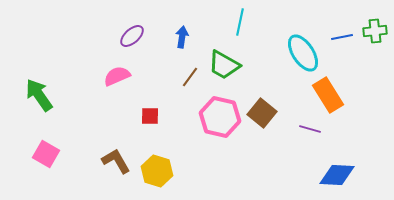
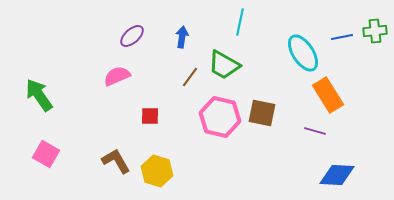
brown square: rotated 28 degrees counterclockwise
purple line: moved 5 px right, 2 px down
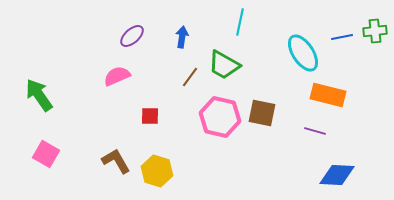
orange rectangle: rotated 44 degrees counterclockwise
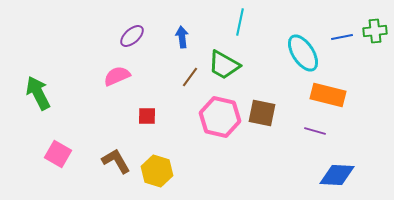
blue arrow: rotated 15 degrees counterclockwise
green arrow: moved 1 px left, 2 px up; rotated 8 degrees clockwise
red square: moved 3 px left
pink square: moved 12 px right
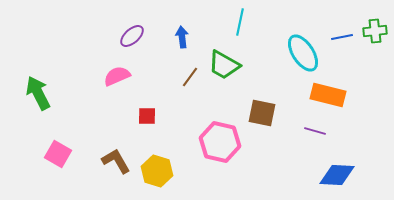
pink hexagon: moved 25 px down
